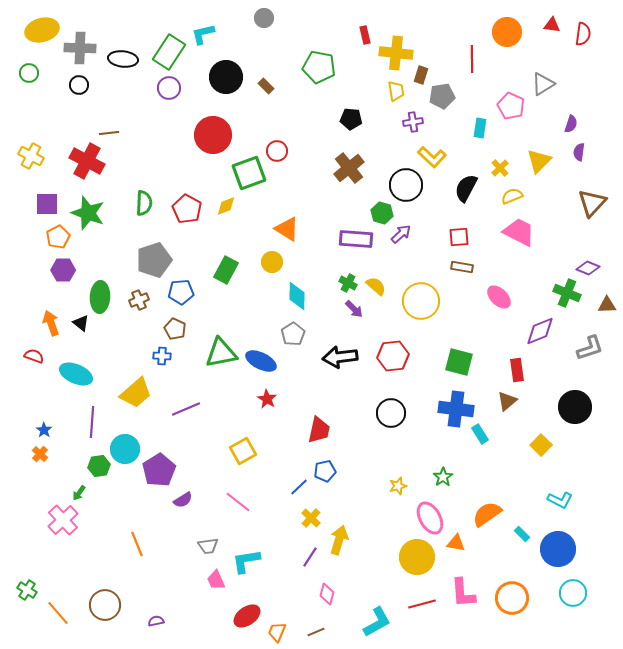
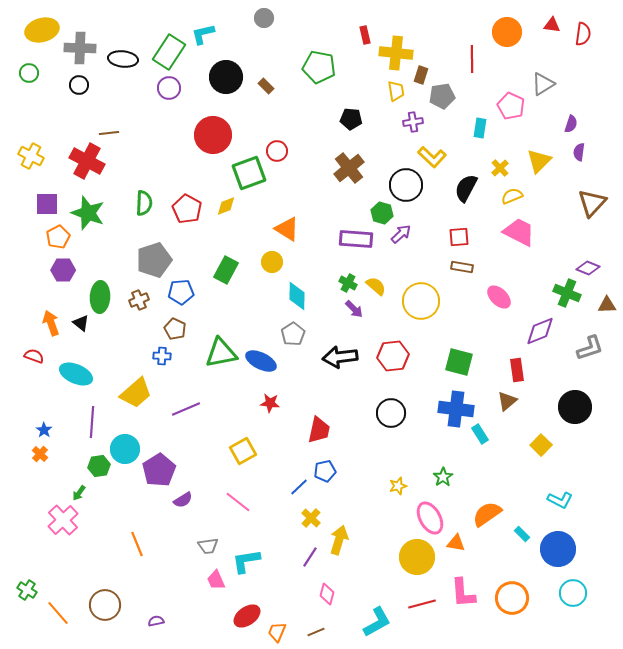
red star at (267, 399): moved 3 px right, 4 px down; rotated 24 degrees counterclockwise
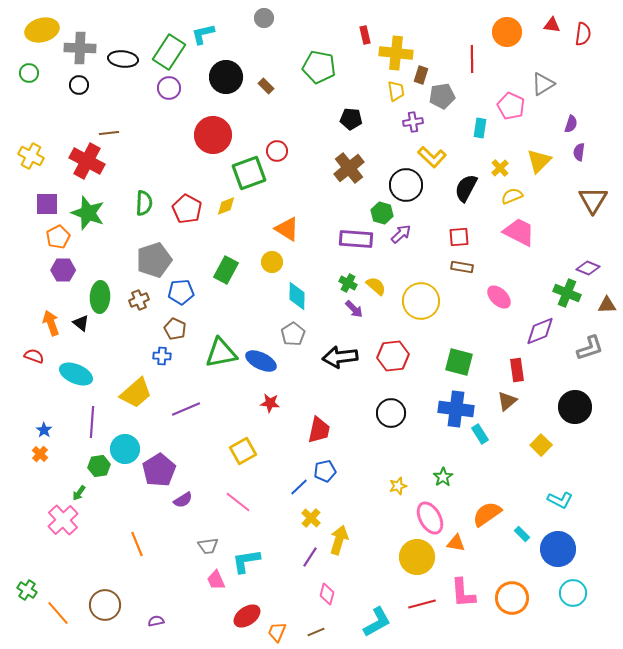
brown triangle at (592, 203): moved 1 px right, 3 px up; rotated 12 degrees counterclockwise
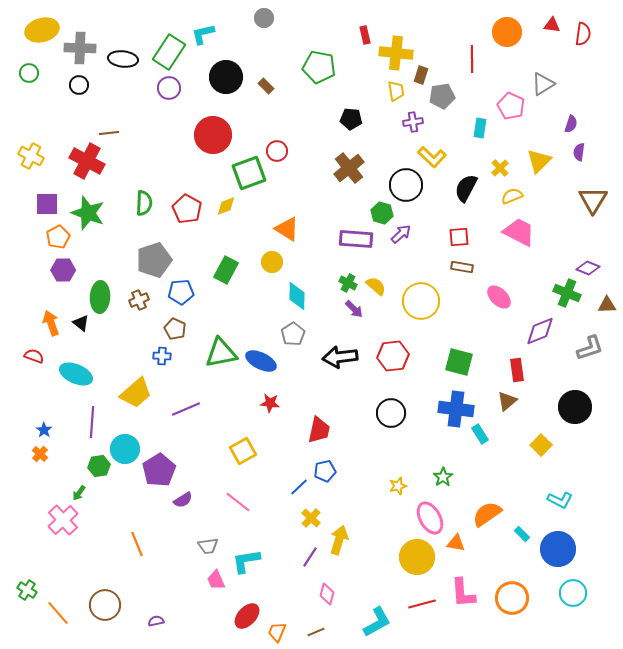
red ellipse at (247, 616): rotated 12 degrees counterclockwise
